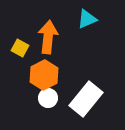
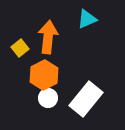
yellow square: rotated 24 degrees clockwise
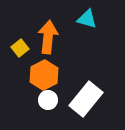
cyan triangle: rotated 40 degrees clockwise
white circle: moved 2 px down
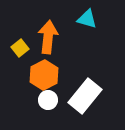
white rectangle: moved 1 px left, 3 px up
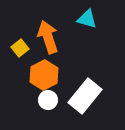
orange arrow: rotated 24 degrees counterclockwise
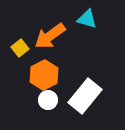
orange arrow: moved 2 px right, 1 px up; rotated 108 degrees counterclockwise
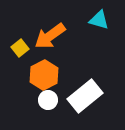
cyan triangle: moved 12 px right, 1 px down
white rectangle: rotated 12 degrees clockwise
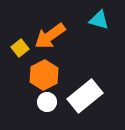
white circle: moved 1 px left, 2 px down
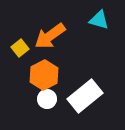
white circle: moved 3 px up
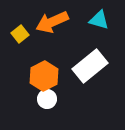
orange arrow: moved 2 px right, 14 px up; rotated 12 degrees clockwise
yellow square: moved 14 px up
orange hexagon: moved 1 px down
white rectangle: moved 5 px right, 30 px up
